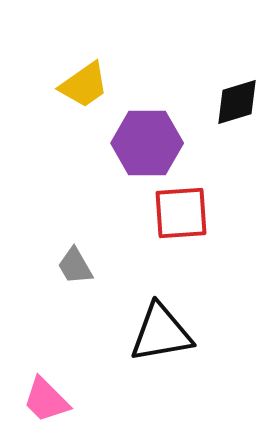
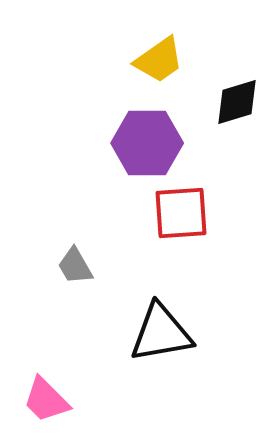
yellow trapezoid: moved 75 px right, 25 px up
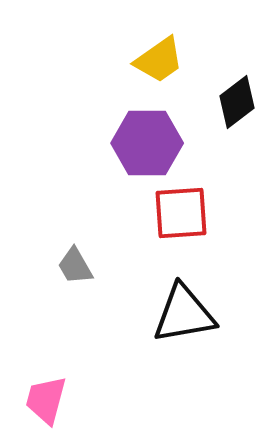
black diamond: rotated 20 degrees counterclockwise
black triangle: moved 23 px right, 19 px up
pink trapezoid: rotated 60 degrees clockwise
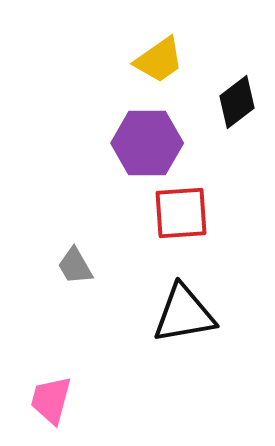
pink trapezoid: moved 5 px right
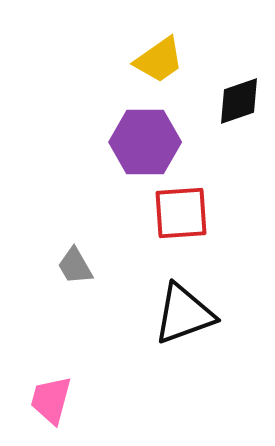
black diamond: moved 2 px right, 1 px up; rotated 18 degrees clockwise
purple hexagon: moved 2 px left, 1 px up
black triangle: rotated 10 degrees counterclockwise
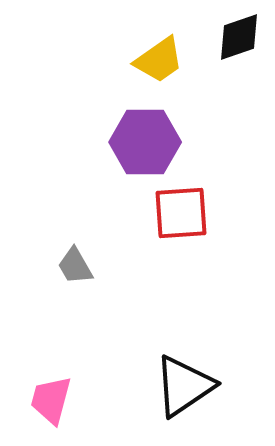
black diamond: moved 64 px up
black triangle: moved 72 px down; rotated 14 degrees counterclockwise
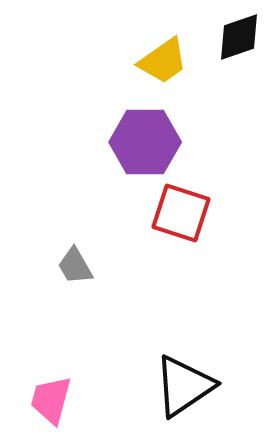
yellow trapezoid: moved 4 px right, 1 px down
red square: rotated 22 degrees clockwise
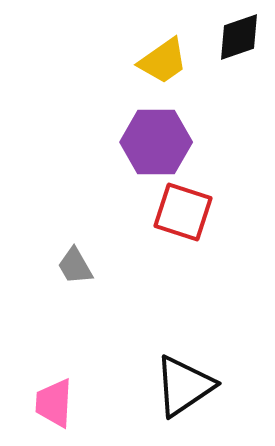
purple hexagon: moved 11 px right
red square: moved 2 px right, 1 px up
pink trapezoid: moved 3 px right, 3 px down; rotated 12 degrees counterclockwise
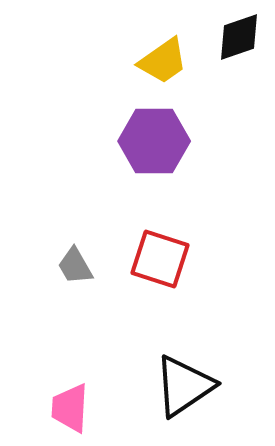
purple hexagon: moved 2 px left, 1 px up
red square: moved 23 px left, 47 px down
pink trapezoid: moved 16 px right, 5 px down
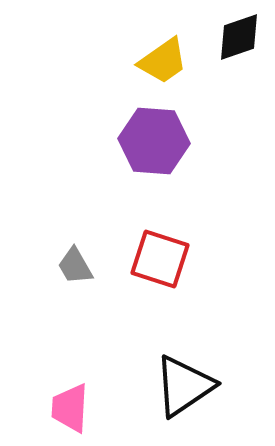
purple hexagon: rotated 4 degrees clockwise
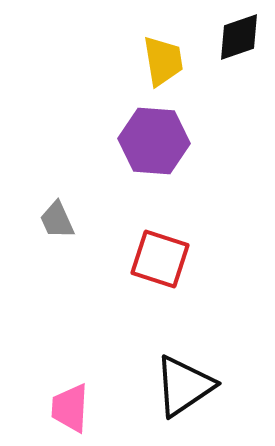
yellow trapezoid: rotated 64 degrees counterclockwise
gray trapezoid: moved 18 px left, 46 px up; rotated 6 degrees clockwise
